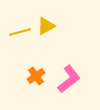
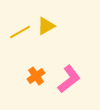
yellow line: rotated 15 degrees counterclockwise
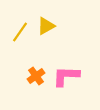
yellow line: rotated 25 degrees counterclockwise
pink L-shape: moved 3 px left, 3 px up; rotated 140 degrees counterclockwise
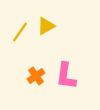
pink L-shape: rotated 84 degrees counterclockwise
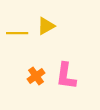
yellow line: moved 3 px left, 1 px down; rotated 55 degrees clockwise
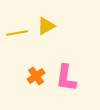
yellow line: rotated 10 degrees counterclockwise
pink L-shape: moved 2 px down
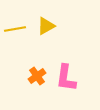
yellow line: moved 2 px left, 4 px up
orange cross: moved 1 px right
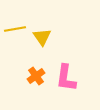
yellow triangle: moved 4 px left, 11 px down; rotated 36 degrees counterclockwise
orange cross: moved 1 px left
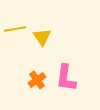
orange cross: moved 1 px right, 4 px down
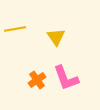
yellow triangle: moved 14 px right
pink L-shape: rotated 28 degrees counterclockwise
